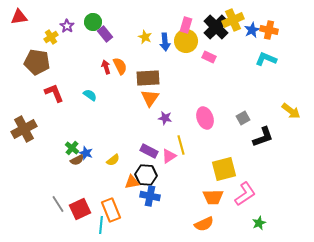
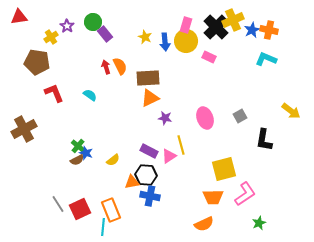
orange triangle at (150, 98): rotated 30 degrees clockwise
gray square at (243, 118): moved 3 px left, 2 px up
black L-shape at (263, 137): moved 1 px right, 3 px down; rotated 120 degrees clockwise
green cross at (72, 148): moved 6 px right, 2 px up
cyan line at (101, 225): moved 2 px right, 2 px down
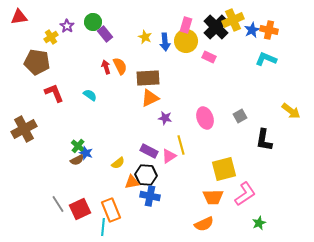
yellow semicircle at (113, 160): moved 5 px right, 3 px down
